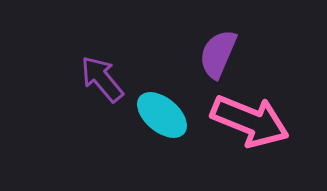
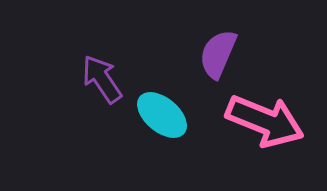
purple arrow: rotated 6 degrees clockwise
pink arrow: moved 15 px right
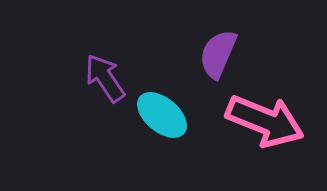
purple arrow: moved 3 px right, 1 px up
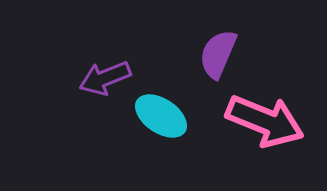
purple arrow: rotated 78 degrees counterclockwise
cyan ellipse: moved 1 px left, 1 px down; rotated 6 degrees counterclockwise
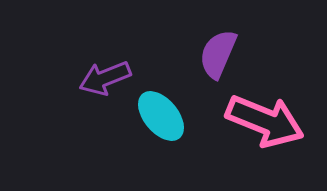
cyan ellipse: rotated 16 degrees clockwise
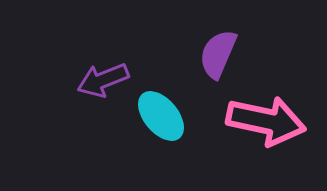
purple arrow: moved 2 px left, 2 px down
pink arrow: moved 1 px right; rotated 10 degrees counterclockwise
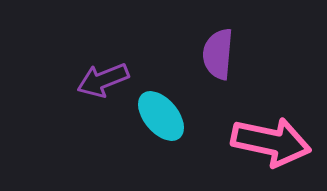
purple semicircle: rotated 18 degrees counterclockwise
pink arrow: moved 5 px right, 21 px down
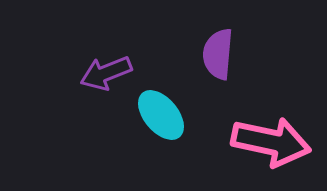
purple arrow: moved 3 px right, 7 px up
cyan ellipse: moved 1 px up
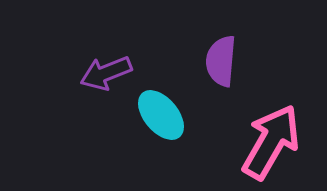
purple semicircle: moved 3 px right, 7 px down
pink arrow: rotated 72 degrees counterclockwise
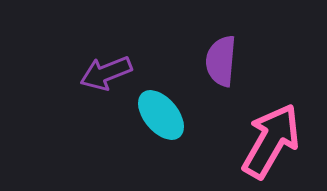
pink arrow: moved 1 px up
